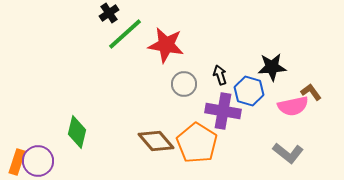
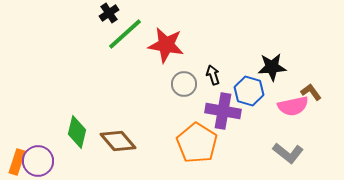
black arrow: moved 7 px left
brown diamond: moved 38 px left
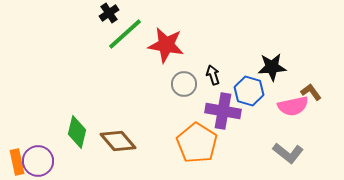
orange rectangle: rotated 30 degrees counterclockwise
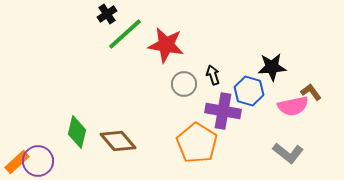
black cross: moved 2 px left, 1 px down
orange rectangle: rotated 60 degrees clockwise
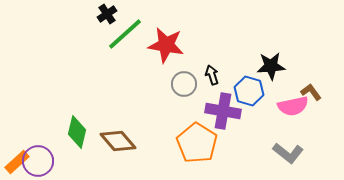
black star: moved 1 px left, 1 px up
black arrow: moved 1 px left
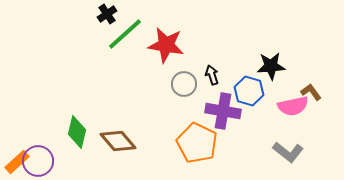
orange pentagon: rotated 6 degrees counterclockwise
gray L-shape: moved 1 px up
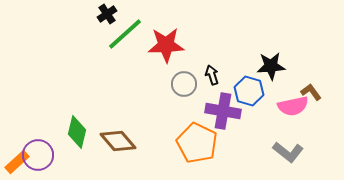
red star: rotated 12 degrees counterclockwise
purple circle: moved 6 px up
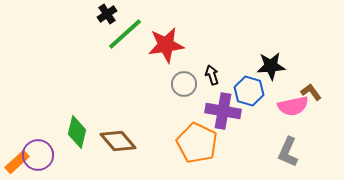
red star: rotated 6 degrees counterclockwise
gray L-shape: rotated 76 degrees clockwise
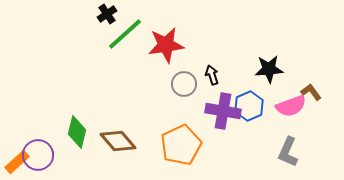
black star: moved 2 px left, 3 px down
blue hexagon: moved 15 px down; rotated 20 degrees clockwise
pink semicircle: moved 2 px left; rotated 8 degrees counterclockwise
orange pentagon: moved 16 px left, 2 px down; rotated 21 degrees clockwise
